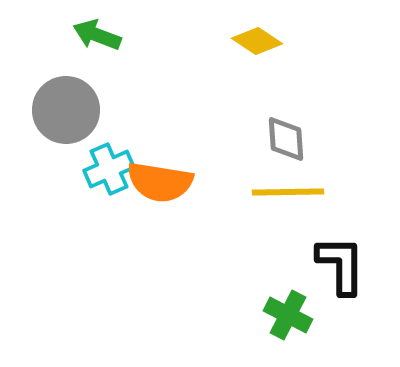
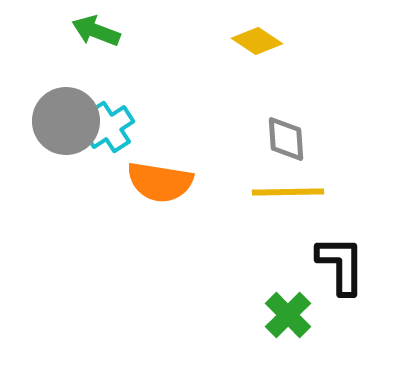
green arrow: moved 1 px left, 4 px up
gray circle: moved 11 px down
cyan cross: moved 42 px up; rotated 9 degrees counterclockwise
green cross: rotated 18 degrees clockwise
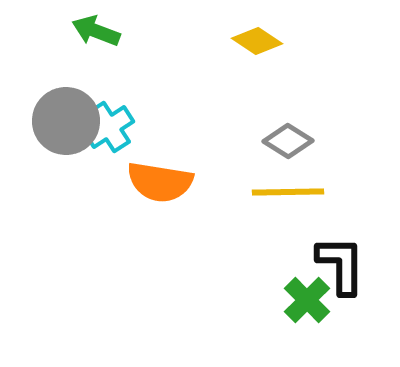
gray diamond: moved 2 px right, 2 px down; rotated 54 degrees counterclockwise
green cross: moved 19 px right, 15 px up
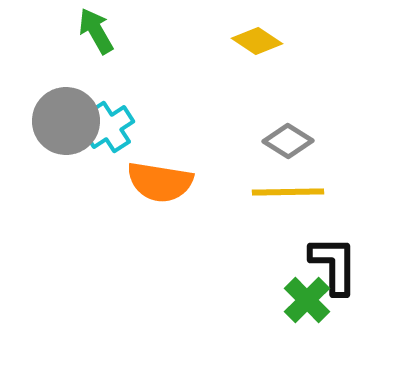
green arrow: rotated 39 degrees clockwise
black L-shape: moved 7 px left
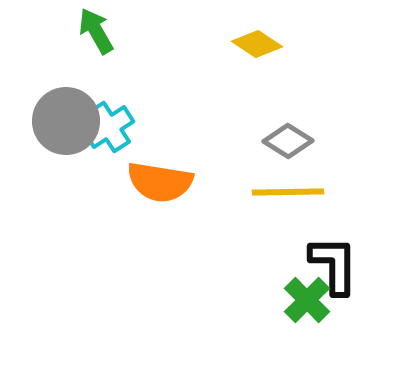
yellow diamond: moved 3 px down
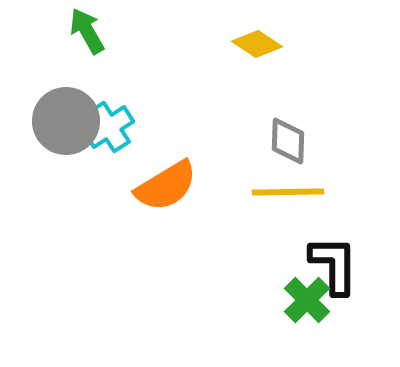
green arrow: moved 9 px left
gray diamond: rotated 60 degrees clockwise
orange semicircle: moved 6 px right, 4 px down; rotated 40 degrees counterclockwise
